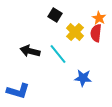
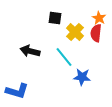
black square: moved 3 px down; rotated 24 degrees counterclockwise
cyan line: moved 6 px right, 3 px down
blue star: moved 1 px left, 1 px up
blue L-shape: moved 1 px left
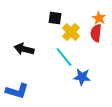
yellow cross: moved 4 px left
black arrow: moved 6 px left, 2 px up
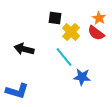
red semicircle: rotated 60 degrees counterclockwise
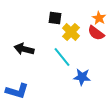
cyan line: moved 2 px left
